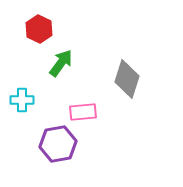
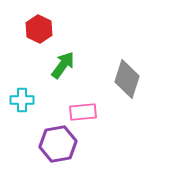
green arrow: moved 2 px right, 2 px down
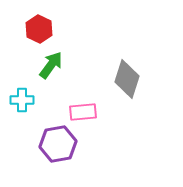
green arrow: moved 12 px left
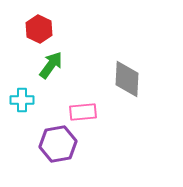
gray diamond: rotated 15 degrees counterclockwise
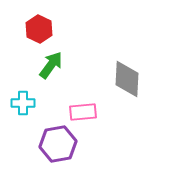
cyan cross: moved 1 px right, 3 px down
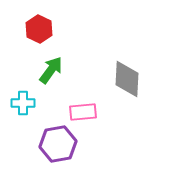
green arrow: moved 5 px down
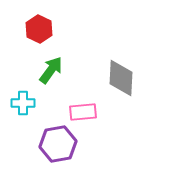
gray diamond: moved 6 px left, 1 px up
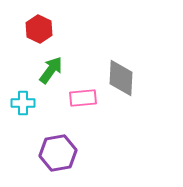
pink rectangle: moved 14 px up
purple hexagon: moved 9 px down
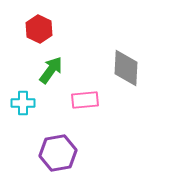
gray diamond: moved 5 px right, 10 px up
pink rectangle: moved 2 px right, 2 px down
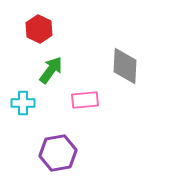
gray diamond: moved 1 px left, 2 px up
